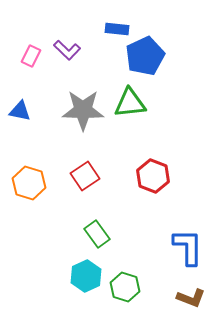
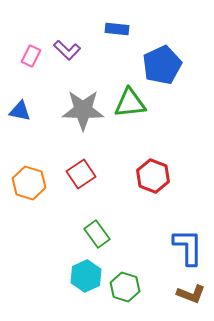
blue pentagon: moved 17 px right, 9 px down
red square: moved 4 px left, 2 px up
brown L-shape: moved 4 px up
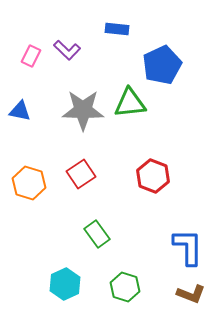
cyan hexagon: moved 21 px left, 8 px down
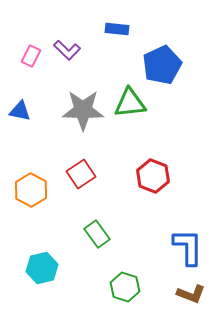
orange hexagon: moved 2 px right, 7 px down; rotated 12 degrees clockwise
cyan hexagon: moved 23 px left, 16 px up; rotated 12 degrees clockwise
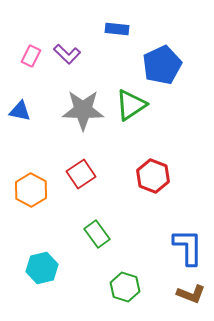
purple L-shape: moved 4 px down
green triangle: moved 1 px right, 2 px down; rotated 28 degrees counterclockwise
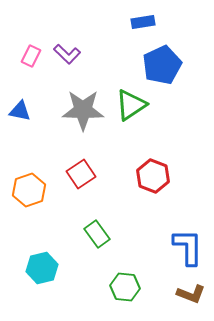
blue rectangle: moved 26 px right, 7 px up; rotated 15 degrees counterclockwise
orange hexagon: moved 2 px left; rotated 12 degrees clockwise
green hexagon: rotated 12 degrees counterclockwise
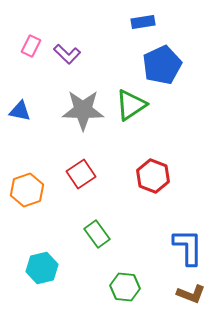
pink rectangle: moved 10 px up
orange hexagon: moved 2 px left
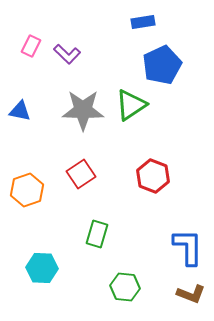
green rectangle: rotated 52 degrees clockwise
cyan hexagon: rotated 16 degrees clockwise
